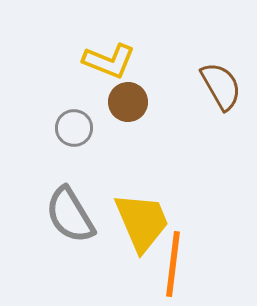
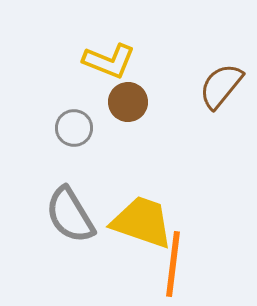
brown semicircle: rotated 111 degrees counterclockwise
yellow trapezoid: rotated 48 degrees counterclockwise
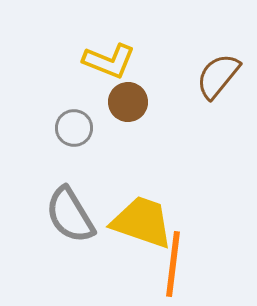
brown semicircle: moved 3 px left, 10 px up
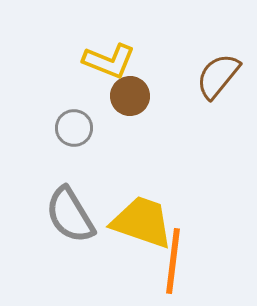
brown circle: moved 2 px right, 6 px up
orange line: moved 3 px up
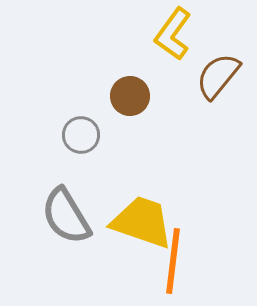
yellow L-shape: moved 64 px right, 27 px up; rotated 104 degrees clockwise
gray circle: moved 7 px right, 7 px down
gray semicircle: moved 4 px left, 1 px down
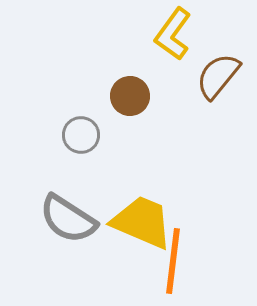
gray semicircle: moved 2 px right, 3 px down; rotated 26 degrees counterclockwise
yellow trapezoid: rotated 4 degrees clockwise
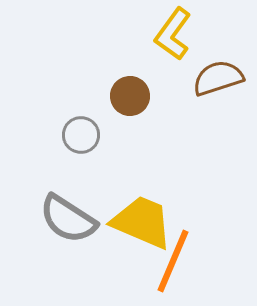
brown semicircle: moved 2 px down; rotated 33 degrees clockwise
orange line: rotated 16 degrees clockwise
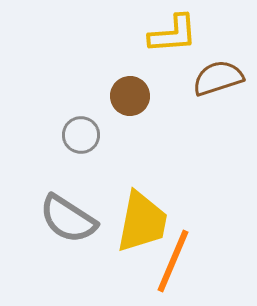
yellow L-shape: rotated 130 degrees counterclockwise
yellow trapezoid: rotated 78 degrees clockwise
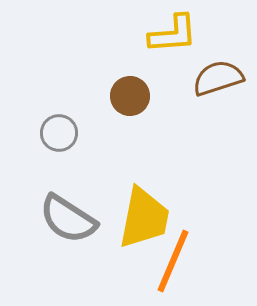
gray circle: moved 22 px left, 2 px up
yellow trapezoid: moved 2 px right, 4 px up
